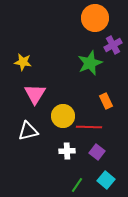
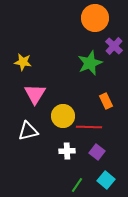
purple cross: moved 1 px right, 1 px down; rotated 18 degrees counterclockwise
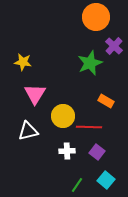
orange circle: moved 1 px right, 1 px up
orange rectangle: rotated 35 degrees counterclockwise
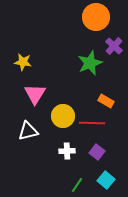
red line: moved 3 px right, 4 px up
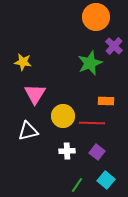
orange rectangle: rotated 28 degrees counterclockwise
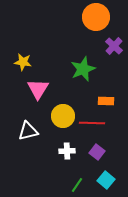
green star: moved 7 px left, 6 px down
pink triangle: moved 3 px right, 5 px up
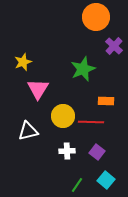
yellow star: rotated 30 degrees counterclockwise
red line: moved 1 px left, 1 px up
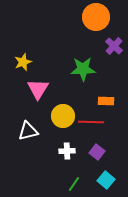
green star: rotated 20 degrees clockwise
green line: moved 3 px left, 1 px up
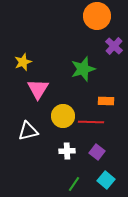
orange circle: moved 1 px right, 1 px up
green star: rotated 15 degrees counterclockwise
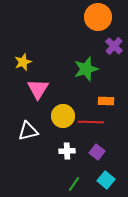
orange circle: moved 1 px right, 1 px down
green star: moved 3 px right
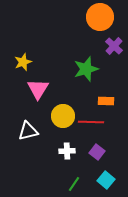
orange circle: moved 2 px right
